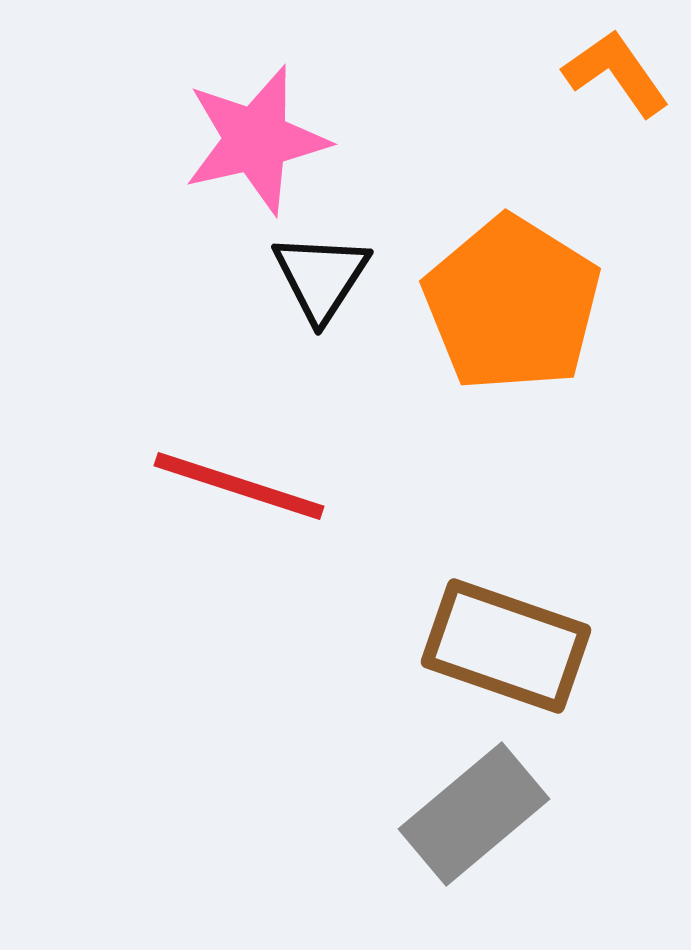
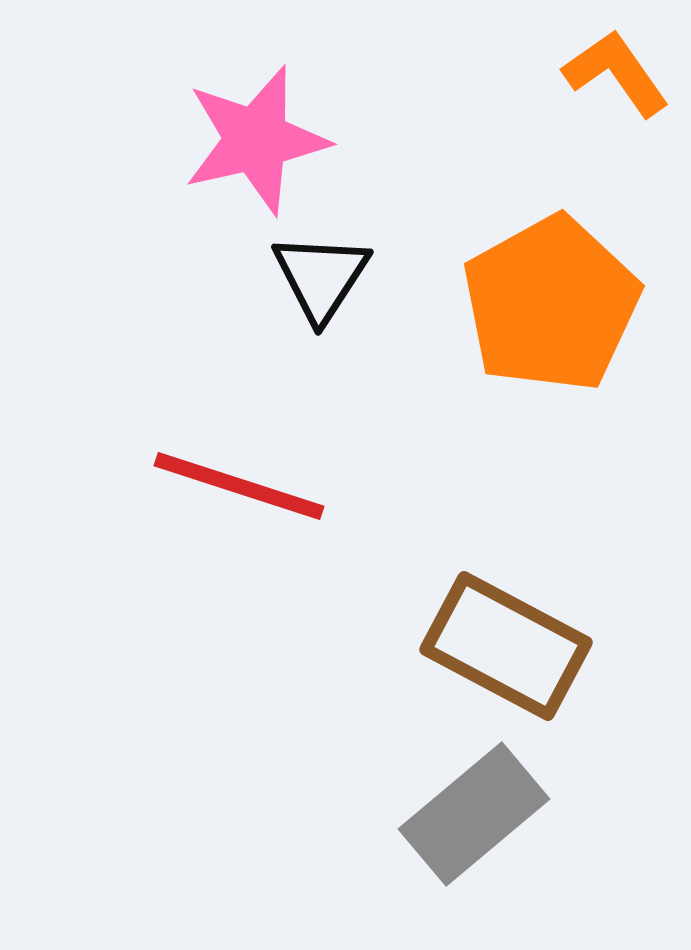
orange pentagon: moved 39 px right; rotated 11 degrees clockwise
brown rectangle: rotated 9 degrees clockwise
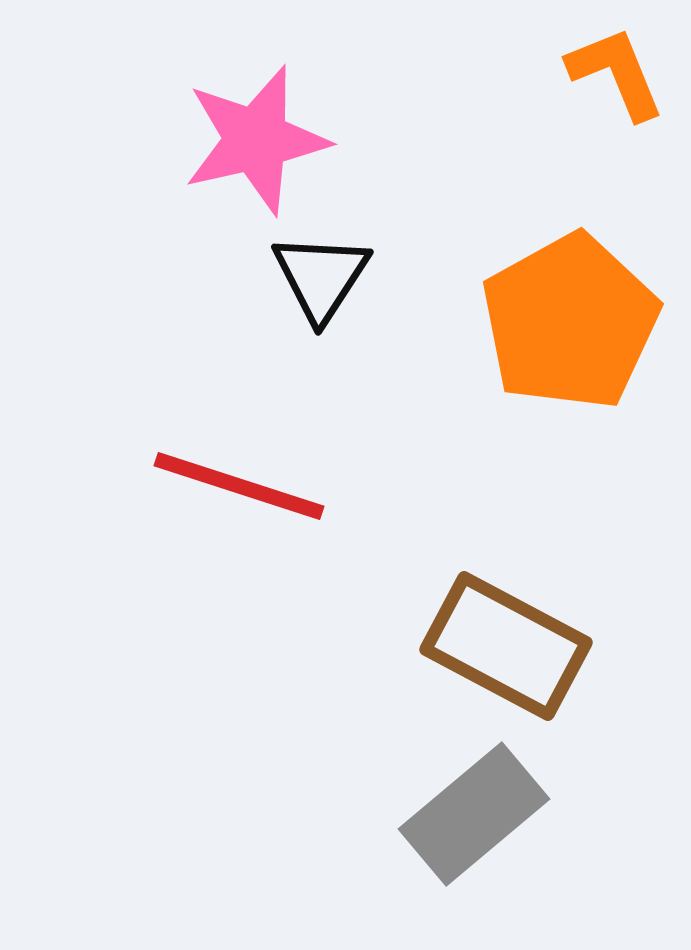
orange L-shape: rotated 13 degrees clockwise
orange pentagon: moved 19 px right, 18 px down
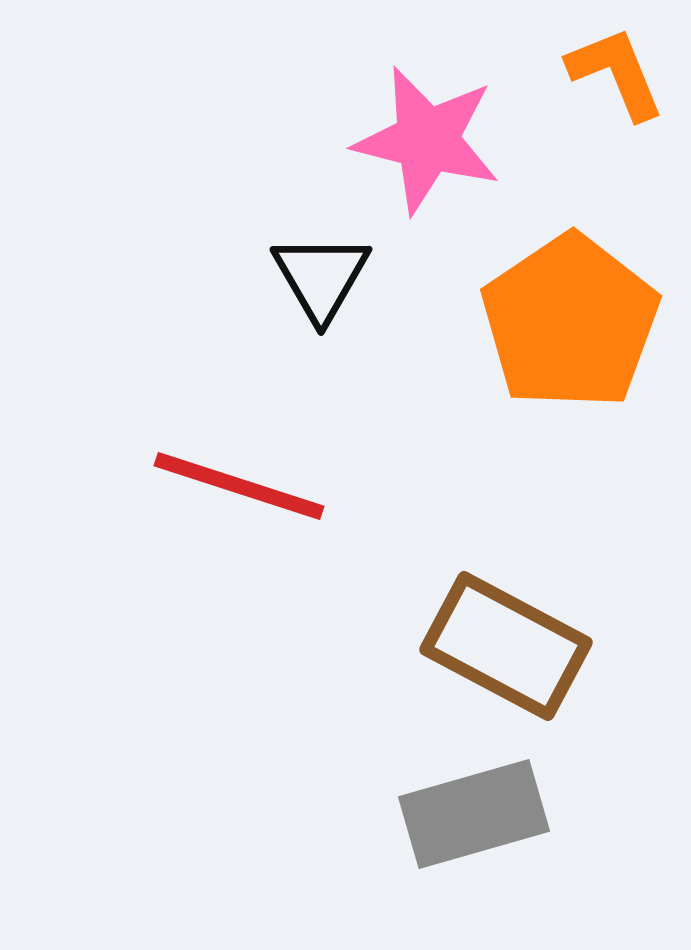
pink star: moved 171 px right; rotated 27 degrees clockwise
black triangle: rotated 3 degrees counterclockwise
orange pentagon: rotated 5 degrees counterclockwise
gray rectangle: rotated 24 degrees clockwise
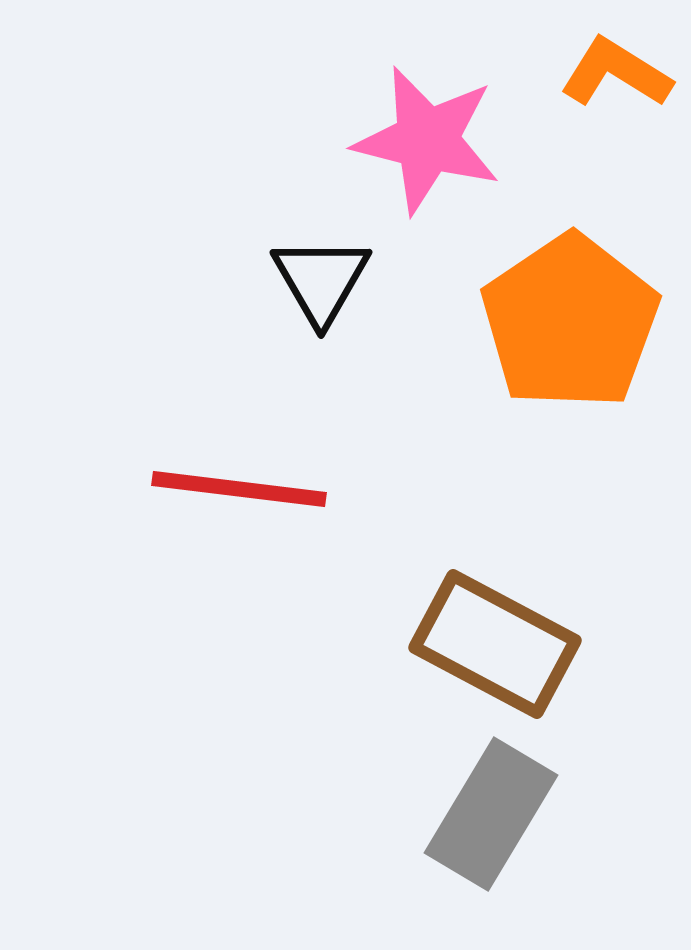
orange L-shape: rotated 36 degrees counterclockwise
black triangle: moved 3 px down
red line: moved 3 px down; rotated 11 degrees counterclockwise
brown rectangle: moved 11 px left, 2 px up
gray rectangle: moved 17 px right; rotated 43 degrees counterclockwise
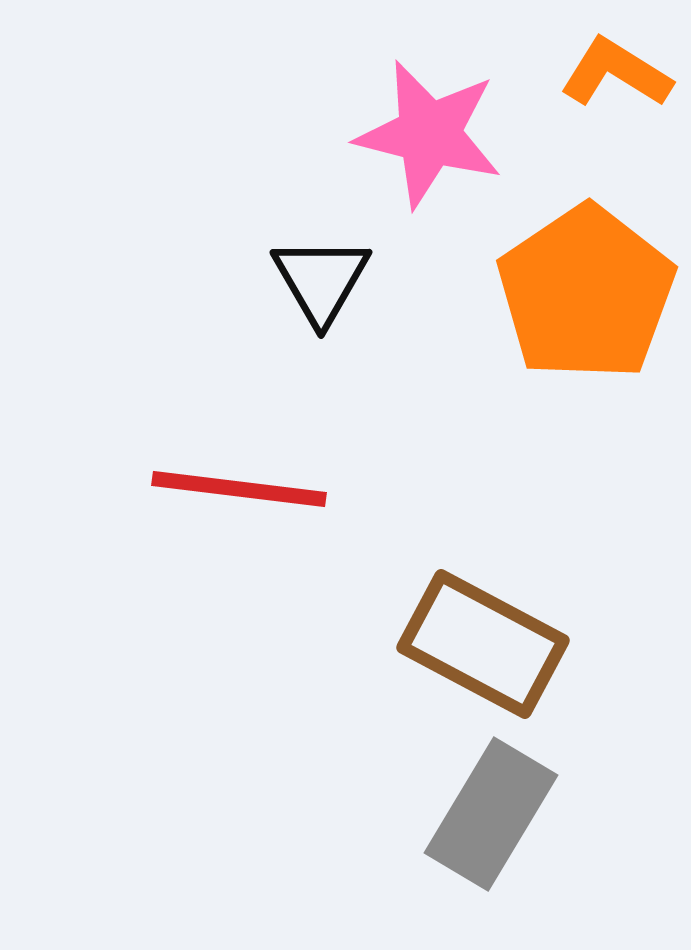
pink star: moved 2 px right, 6 px up
orange pentagon: moved 16 px right, 29 px up
brown rectangle: moved 12 px left
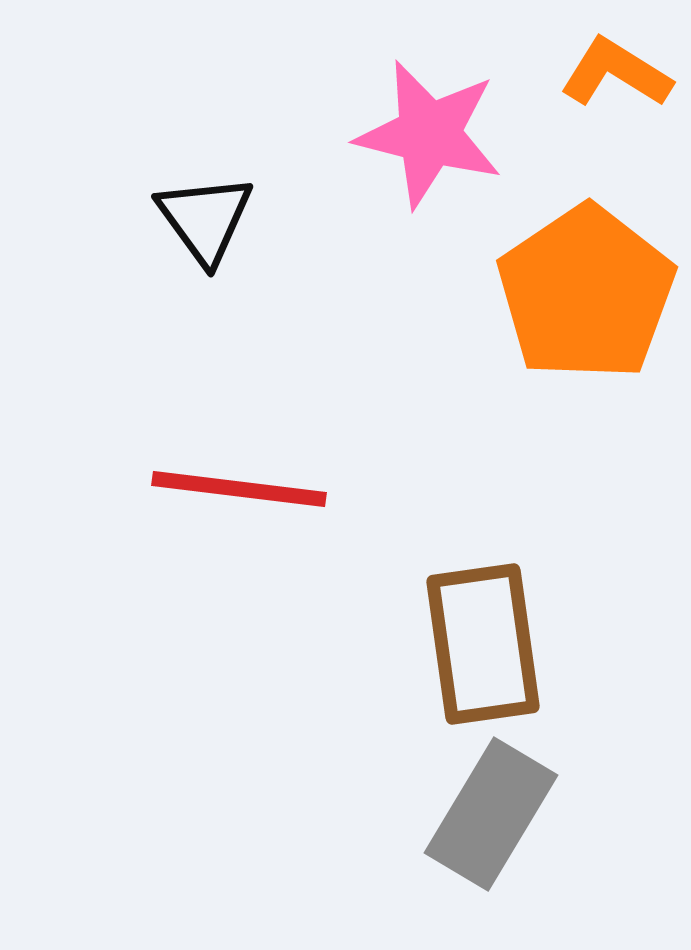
black triangle: moved 116 px left, 61 px up; rotated 6 degrees counterclockwise
brown rectangle: rotated 54 degrees clockwise
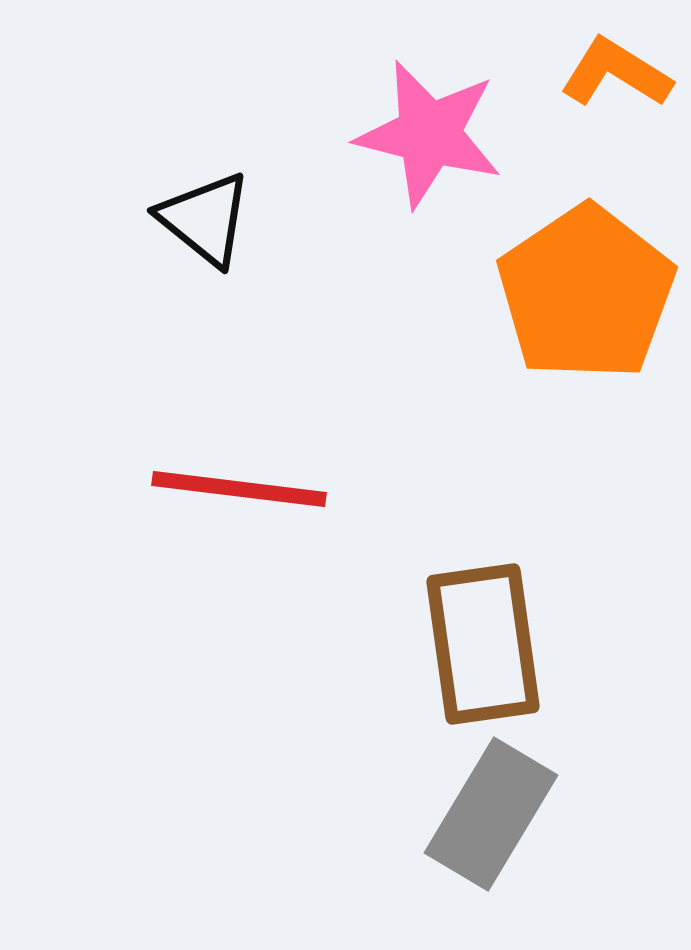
black triangle: rotated 15 degrees counterclockwise
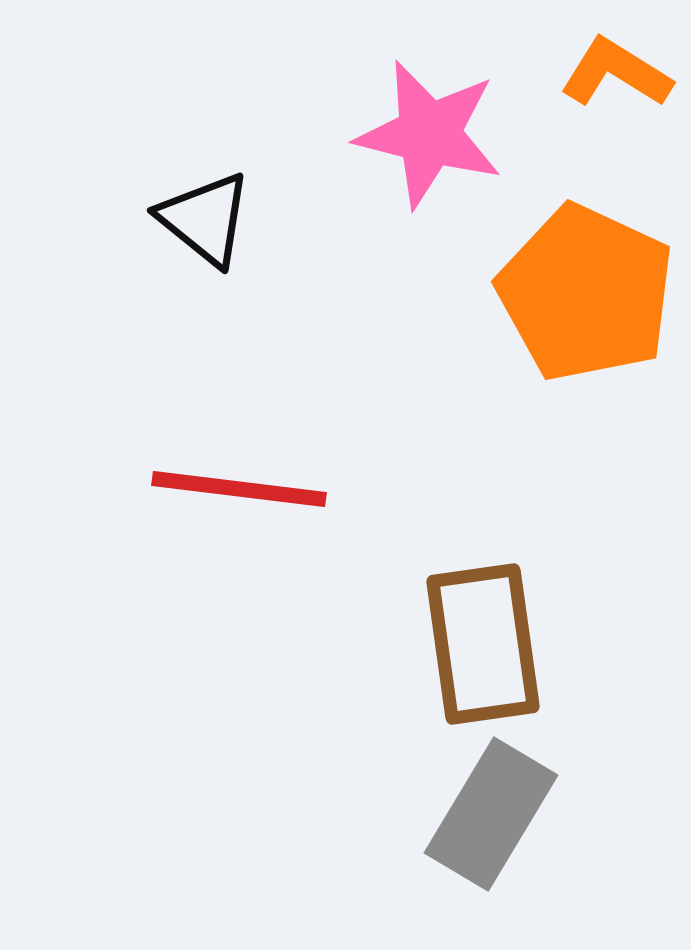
orange pentagon: rotated 13 degrees counterclockwise
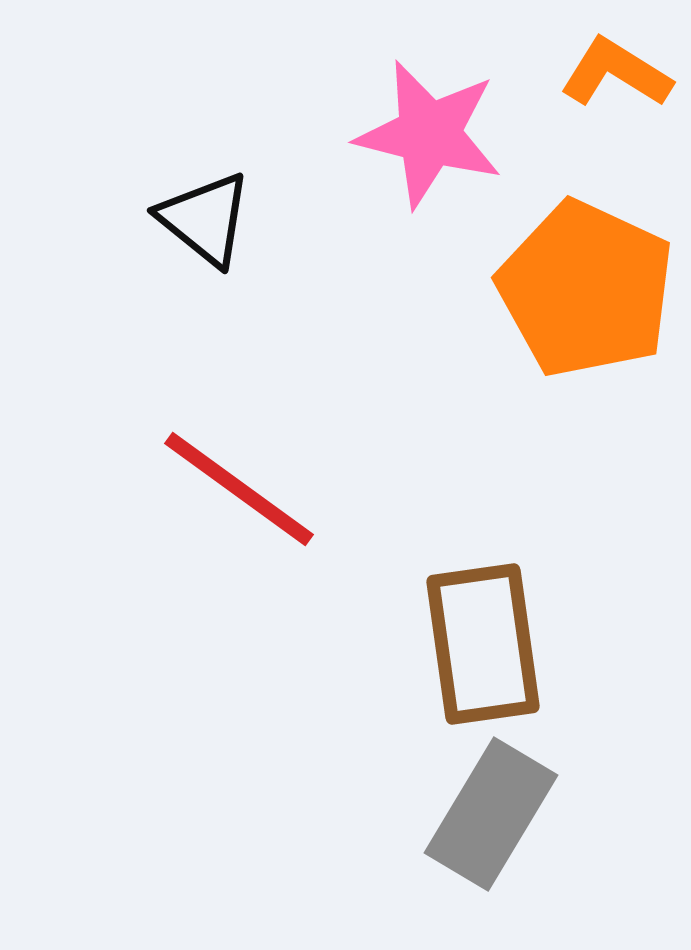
orange pentagon: moved 4 px up
red line: rotated 29 degrees clockwise
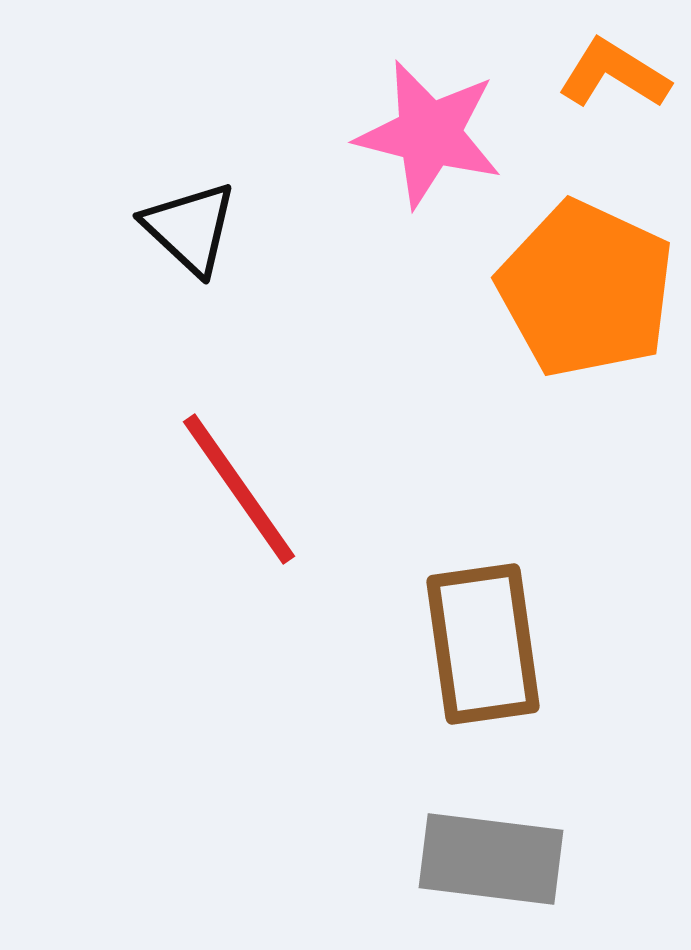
orange L-shape: moved 2 px left, 1 px down
black triangle: moved 15 px left, 9 px down; rotated 4 degrees clockwise
red line: rotated 19 degrees clockwise
gray rectangle: moved 45 px down; rotated 66 degrees clockwise
